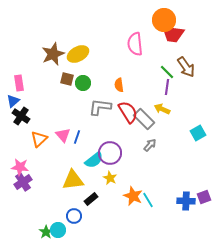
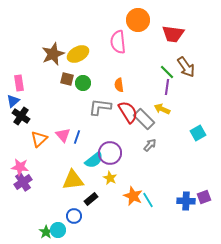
orange circle: moved 26 px left
pink semicircle: moved 17 px left, 2 px up
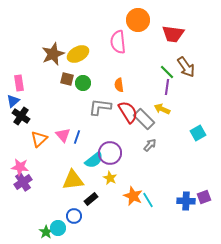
cyan circle: moved 2 px up
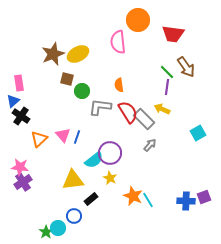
green circle: moved 1 px left, 8 px down
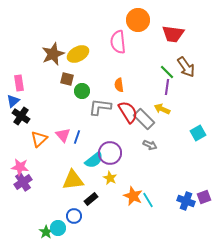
gray arrow: rotated 72 degrees clockwise
blue cross: rotated 18 degrees clockwise
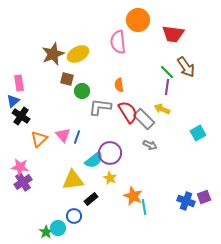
cyan line: moved 4 px left, 7 px down; rotated 21 degrees clockwise
